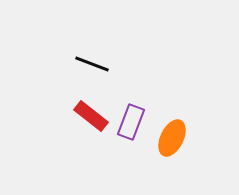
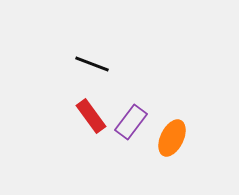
red rectangle: rotated 16 degrees clockwise
purple rectangle: rotated 16 degrees clockwise
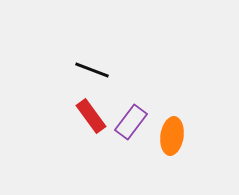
black line: moved 6 px down
orange ellipse: moved 2 px up; rotated 18 degrees counterclockwise
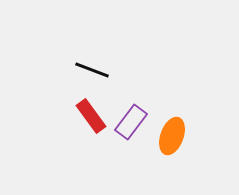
orange ellipse: rotated 12 degrees clockwise
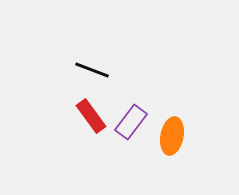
orange ellipse: rotated 9 degrees counterclockwise
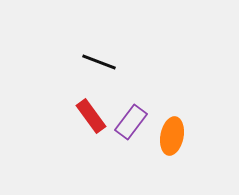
black line: moved 7 px right, 8 px up
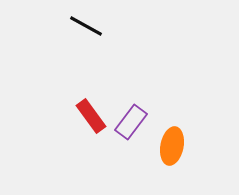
black line: moved 13 px left, 36 px up; rotated 8 degrees clockwise
orange ellipse: moved 10 px down
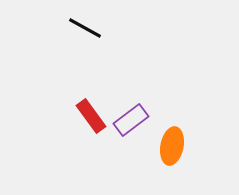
black line: moved 1 px left, 2 px down
purple rectangle: moved 2 px up; rotated 16 degrees clockwise
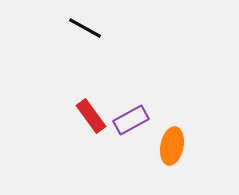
purple rectangle: rotated 8 degrees clockwise
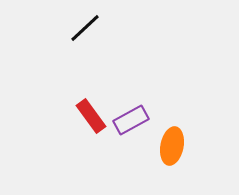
black line: rotated 72 degrees counterclockwise
